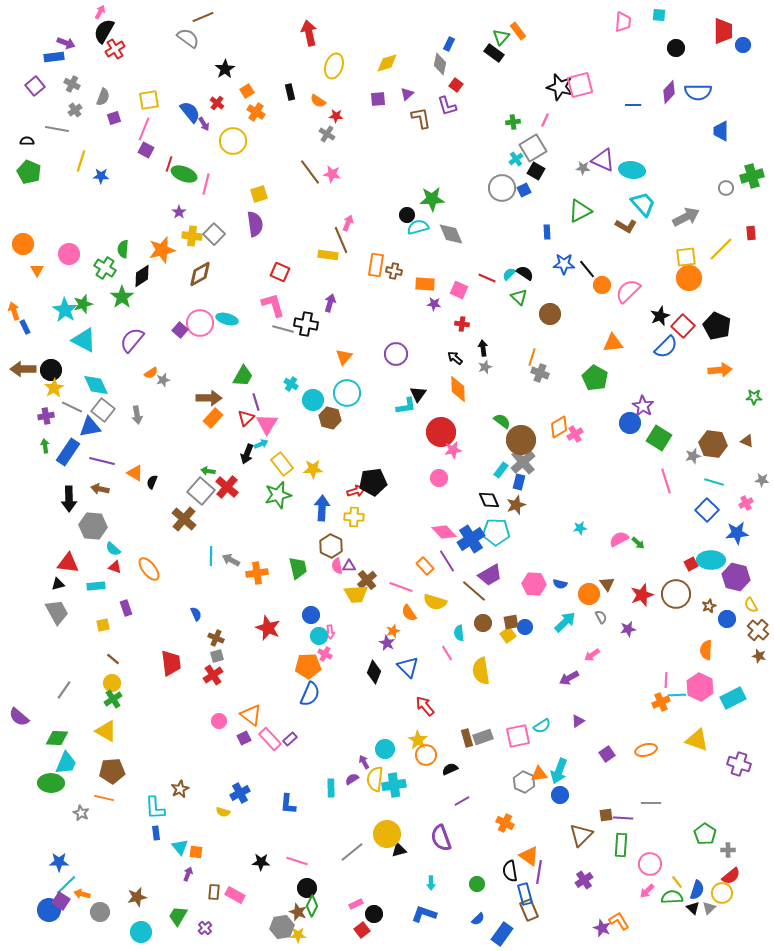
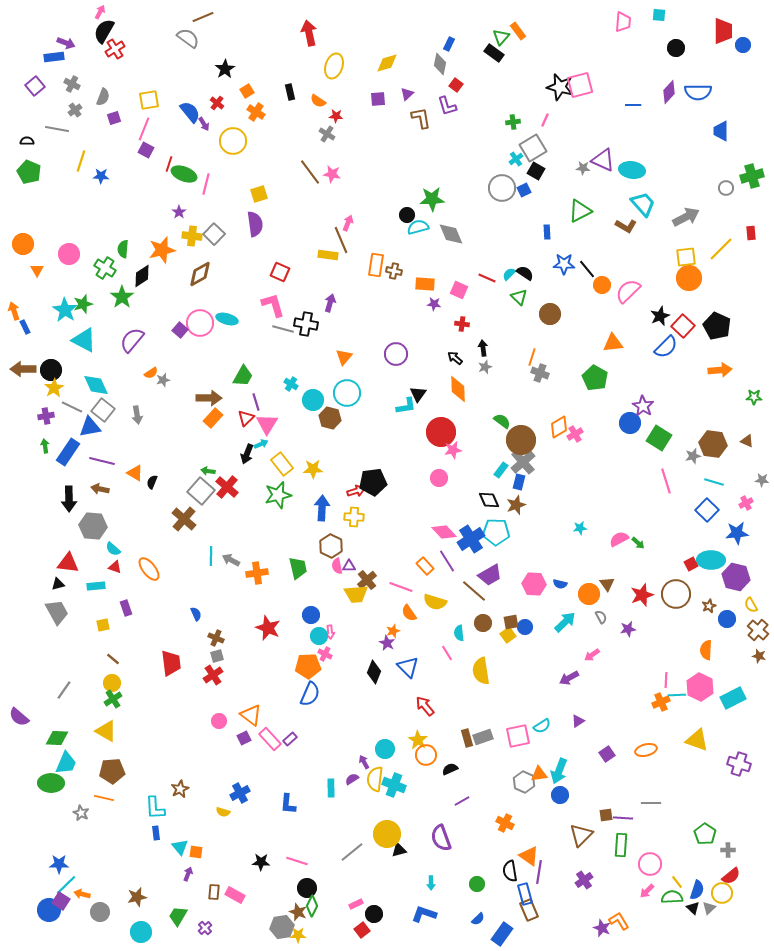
cyan cross at (394, 785): rotated 30 degrees clockwise
blue star at (59, 862): moved 2 px down
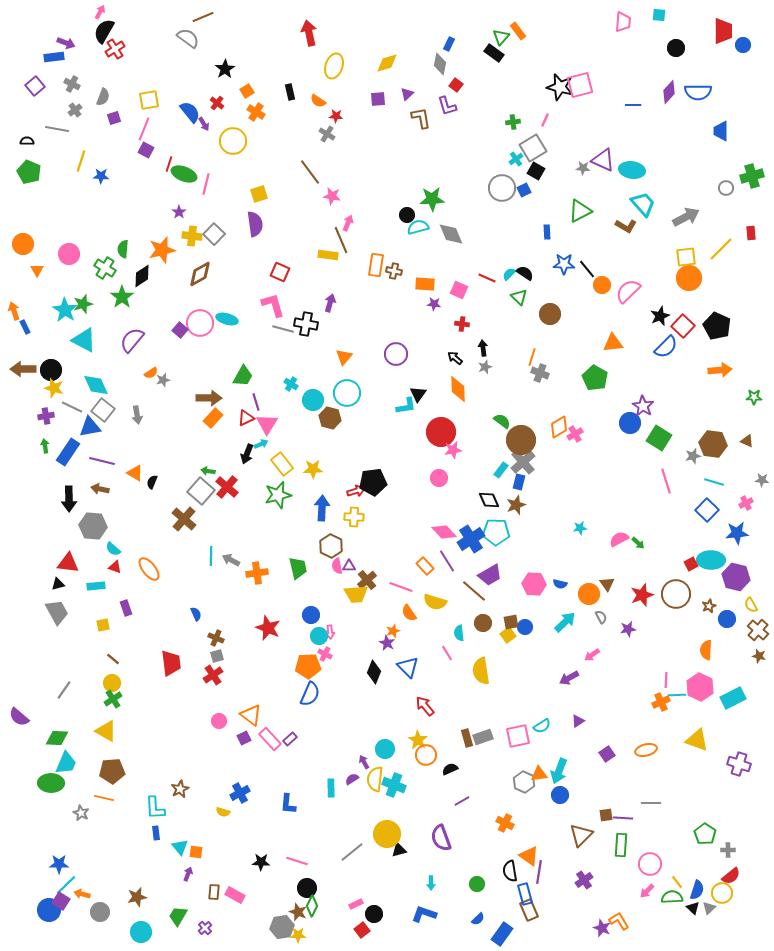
pink star at (332, 174): moved 22 px down
yellow star at (54, 388): rotated 24 degrees counterclockwise
red triangle at (246, 418): rotated 18 degrees clockwise
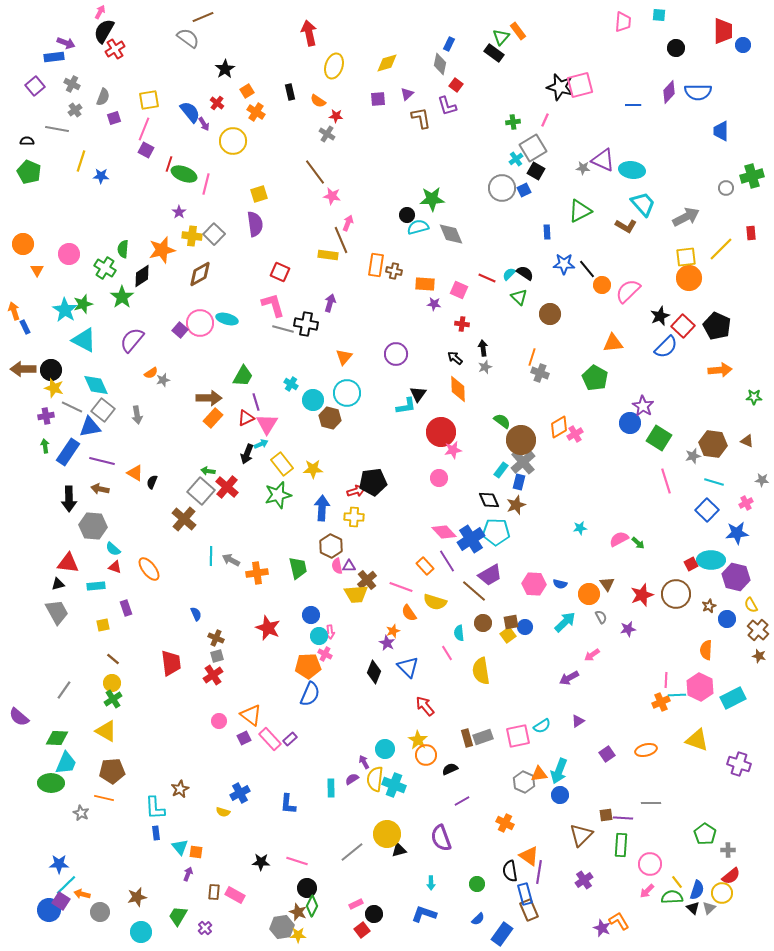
brown line at (310, 172): moved 5 px right
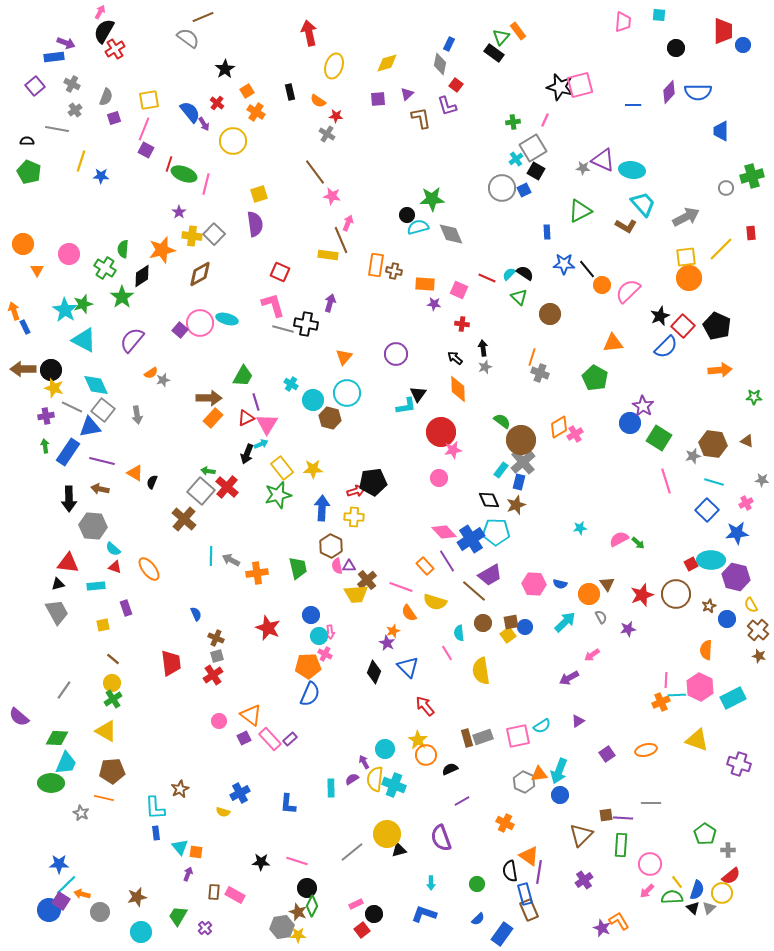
gray semicircle at (103, 97): moved 3 px right
yellow rectangle at (282, 464): moved 4 px down
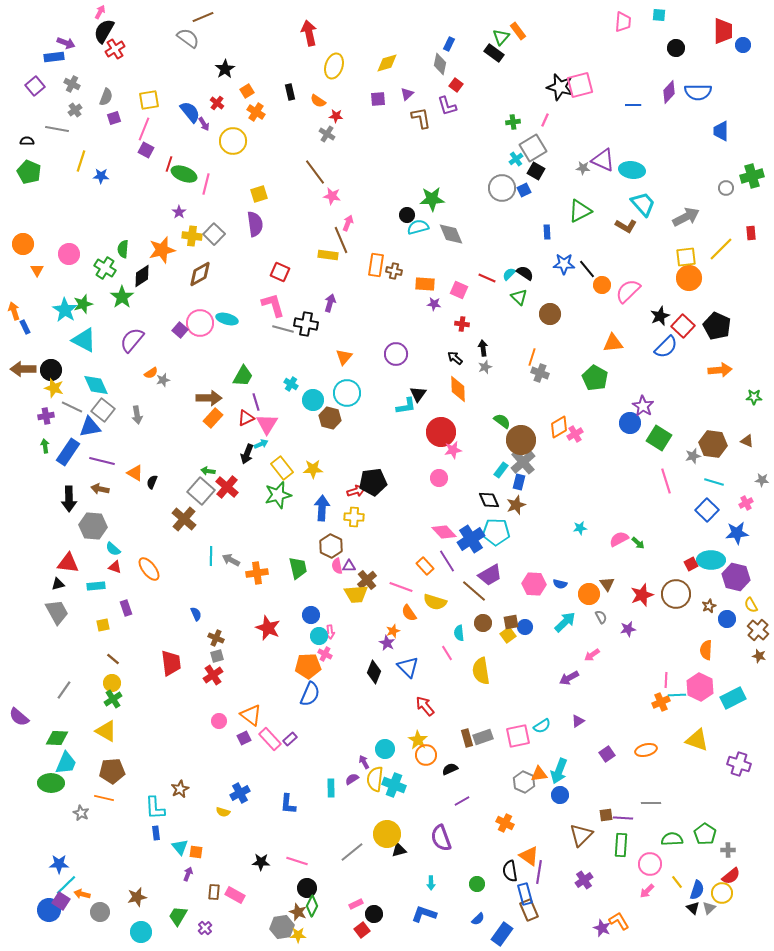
green semicircle at (672, 897): moved 58 px up
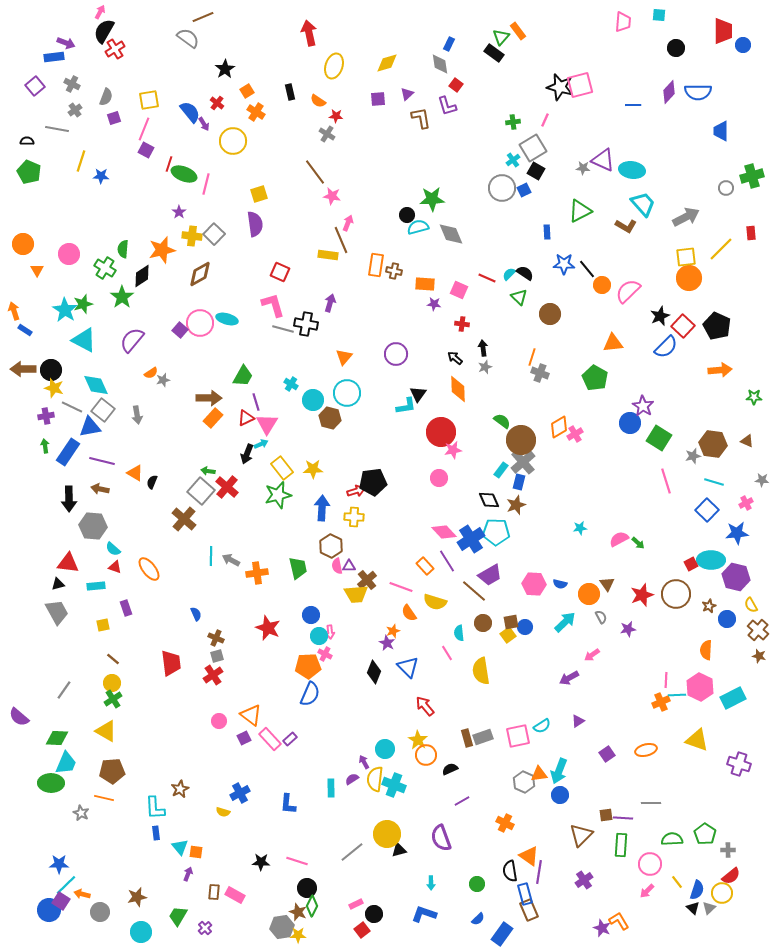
gray diamond at (440, 64): rotated 20 degrees counterclockwise
cyan cross at (516, 159): moved 3 px left, 1 px down
blue rectangle at (25, 327): moved 3 px down; rotated 32 degrees counterclockwise
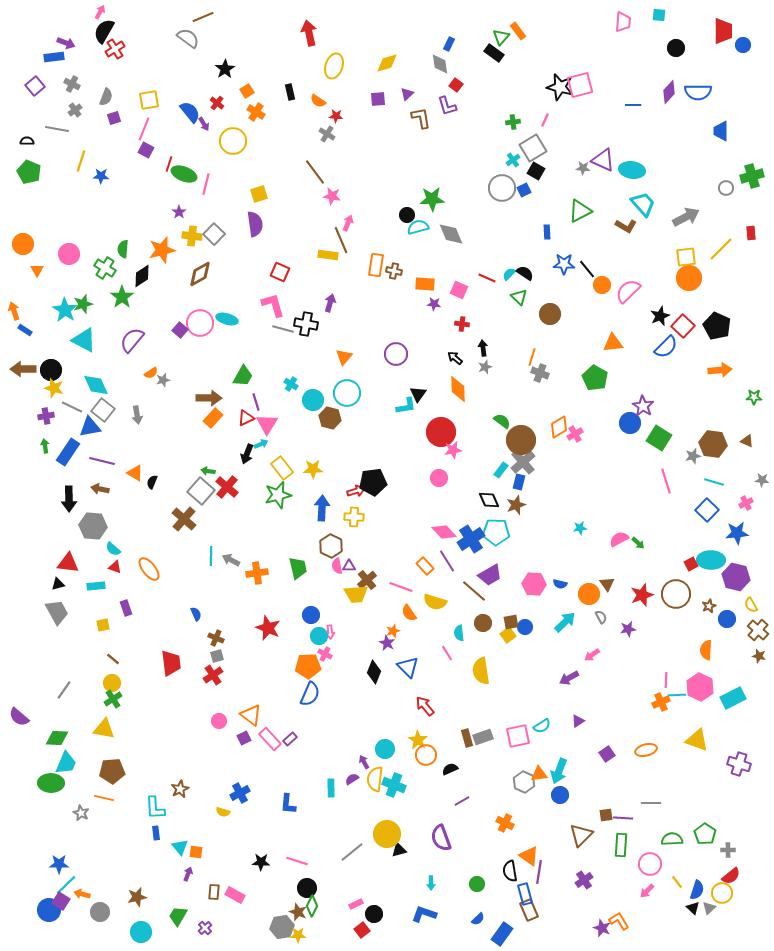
yellow triangle at (106, 731): moved 2 px left, 2 px up; rotated 20 degrees counterclockwise
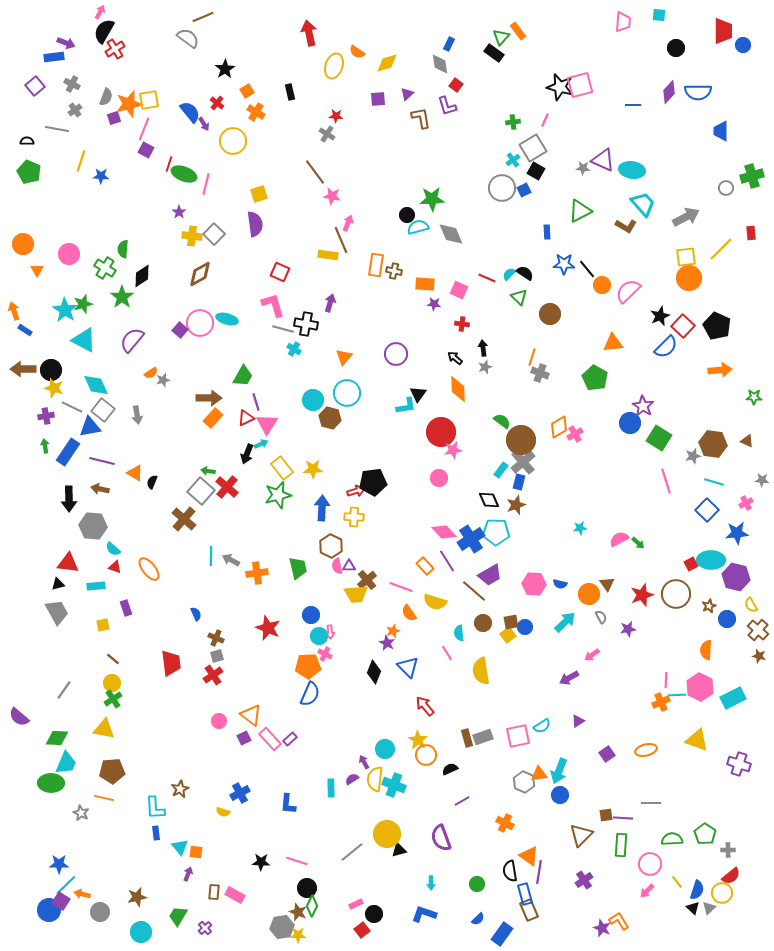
orange semicircle at (318, 101): moved 39 px right, 49 px up
orange star at (162, 250): moved 33 px left, 146 px up
cyan cross at (291, 384): moved 3 px right, 35 px up
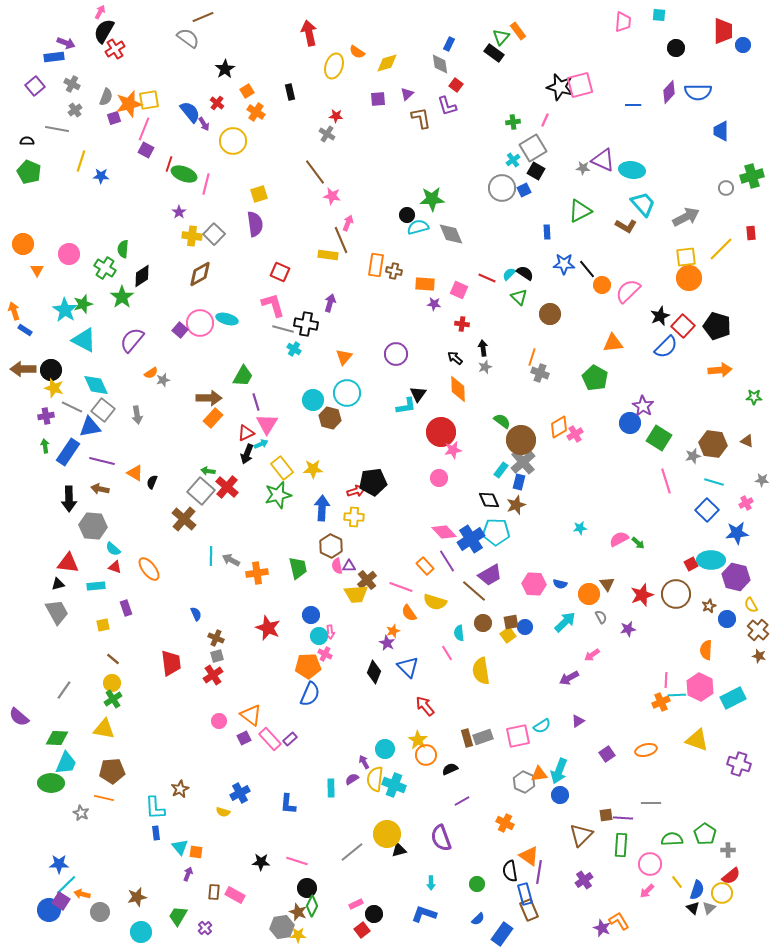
black pentagon at (717, 326): rotated 8 degrees counterclockwise
red triangle at (246, 418): moved 15 px down
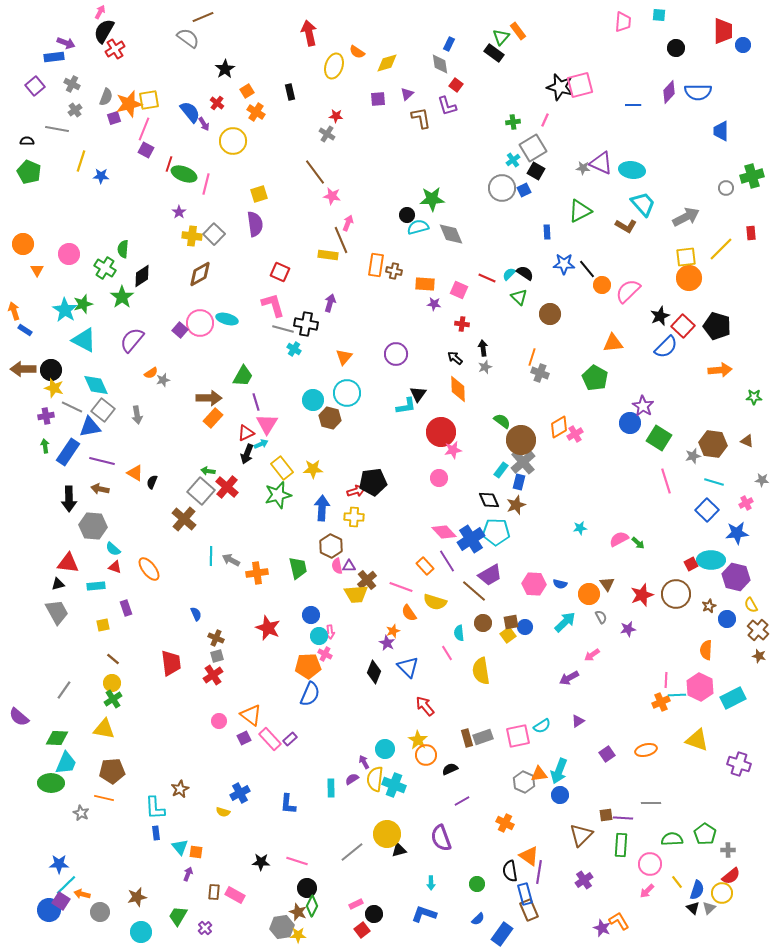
purple triangle at (603, 160): moved 2 px left, 3 px down
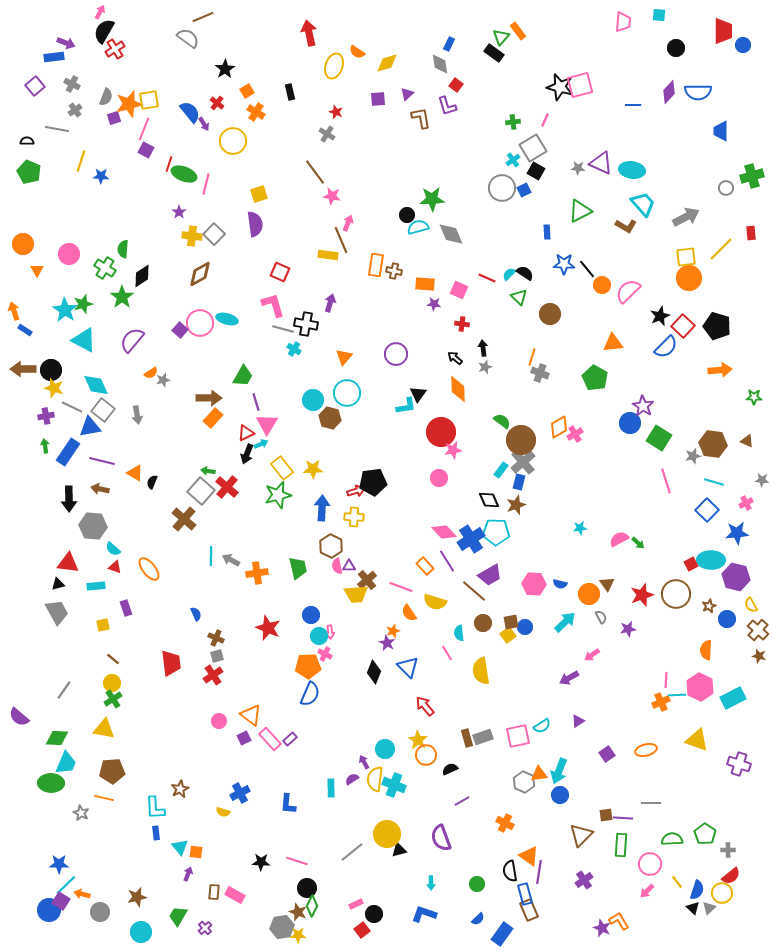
red star at (336, 116): moved 4 px up; rotated 16 degrees clockwise
gray star at (583, 168): moved 5 px left
